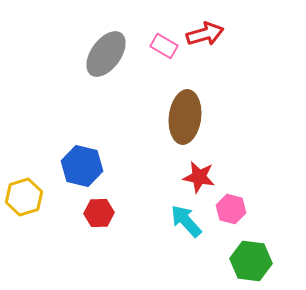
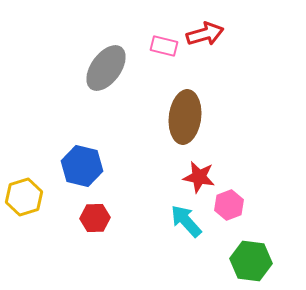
pink rectangle: rotated 16 degrees counterclockwise
gray ellipse: moved 14 px down
pink hexagon: moved 2 px left, 4 px up; rotated 24 degrees clockwise
red hexagon: moved 4 px left, 5 px down
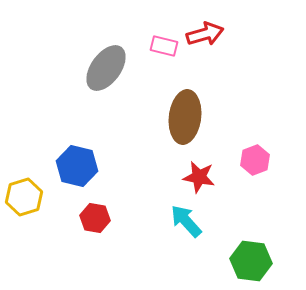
blue hexagon: moved 5 px left
pink hexagon: moved 26 px right, 45 px up
red hexagon: rotated 12 degrees clockwise
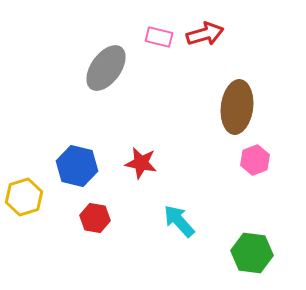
pink rectangle: moved 5 px left, 9 px up
brown ellipse: moved 52 px right, 10 px up
red star: moved 58 px left, 14 px up
cyan arrow: moved 7 px left
green hexagon: moved 1 px right, 8 px up
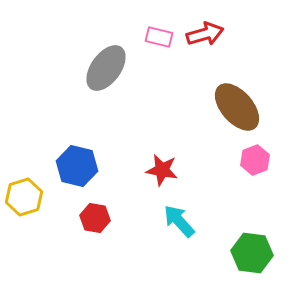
brown ellipse: rotated 48 degrees counterclockwise
red star: moved 21 px right, 7 px down
